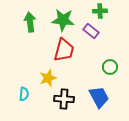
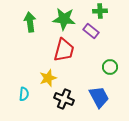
green star: moved 1 px right, 1 px up
black cross: rotated 18 degrees clockwise
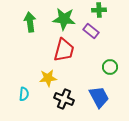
green cross: moved 1 px left, 1 px up
yellow star: rotated 12 degrees clockwise
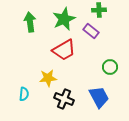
green star: rotated 30 degrees counterclockwise
red trapezoid: rotated 45 degrees clockwise
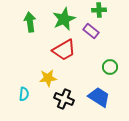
blue trapezoid: rotated 30 degrees counterclockwise
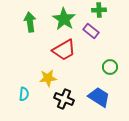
green star: rotated 15 degrees counterclockwise
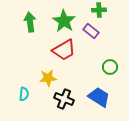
green star: moved 2 px down
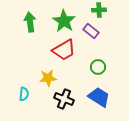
green circle: moved 12 px left
